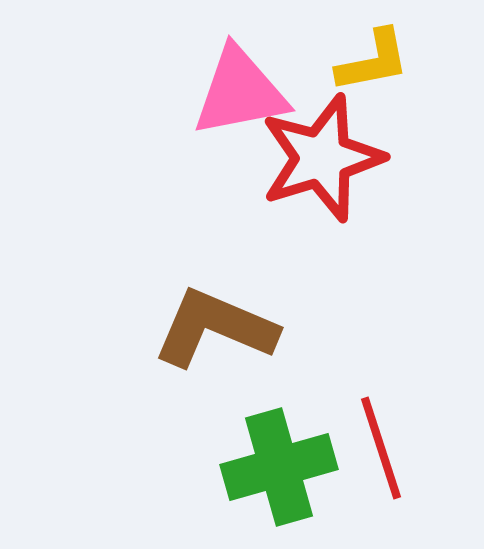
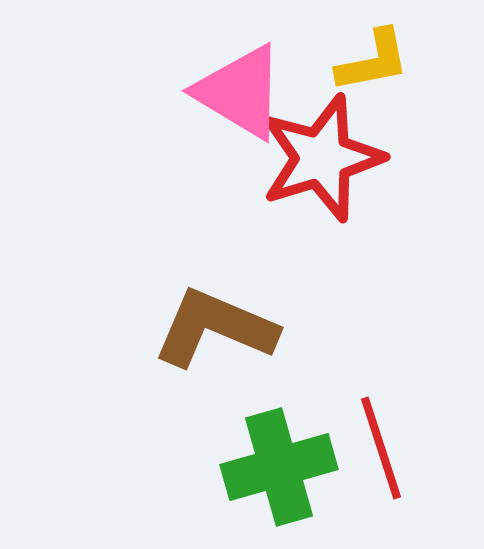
pink triangle: rotated 42 degrees clockwise
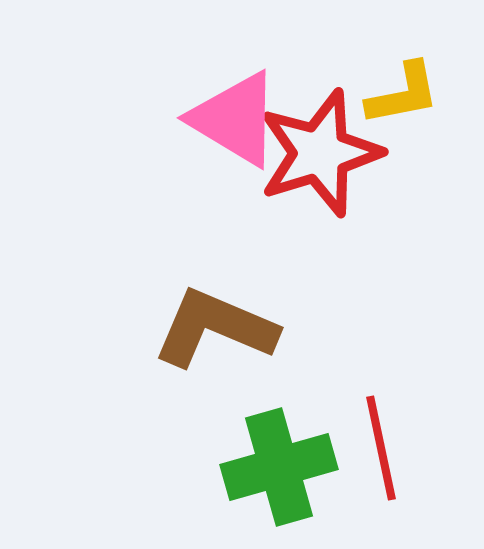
yellow L-shape: moved 30 px right, 33 px down
pink triangle: moved 5 px left, 27 px down
red star: moved 2 px left, 5 px up
red line: rotated 6 degrees clockwise
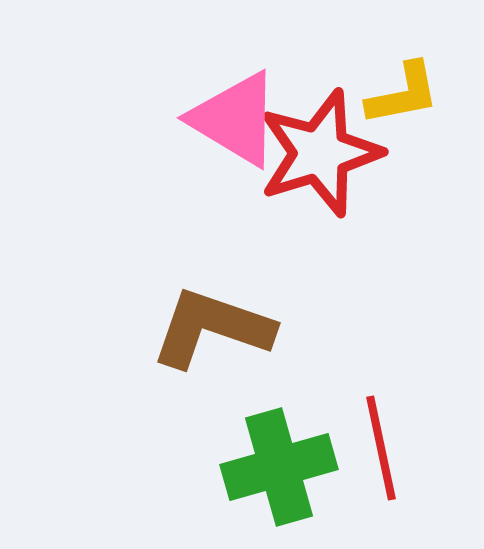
brown L-shape: moved 3 px left; rotated 4 degrees counterclockwise
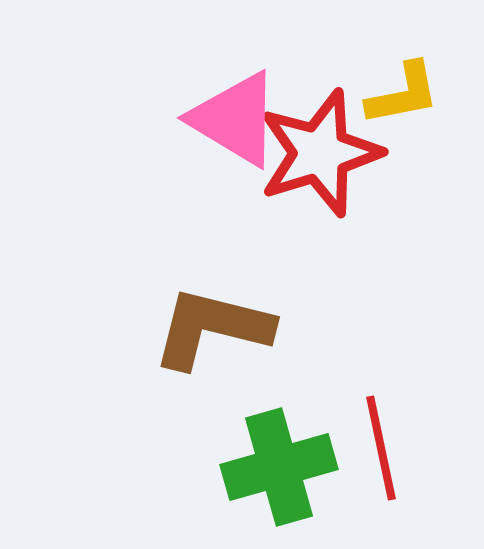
brown L-shape: rotated 5 degrees counterclockwise
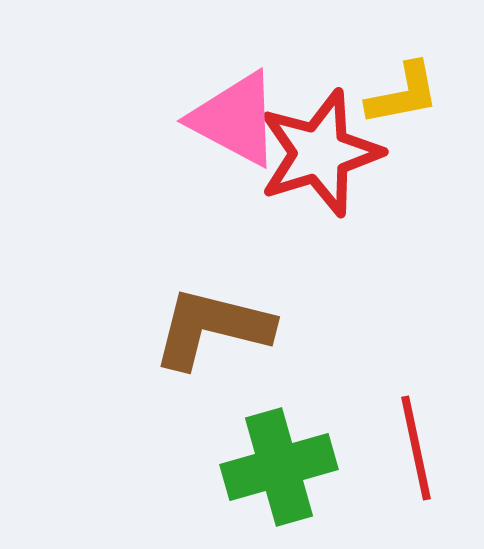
pink triangle: rotated 3 degrees counterclockwise
red line: moved 35 px right
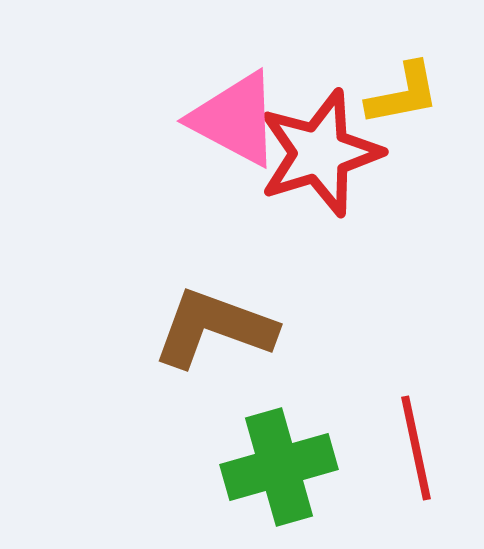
brown L-shape: moved 2 px right; rotated 6 degrees clockwise
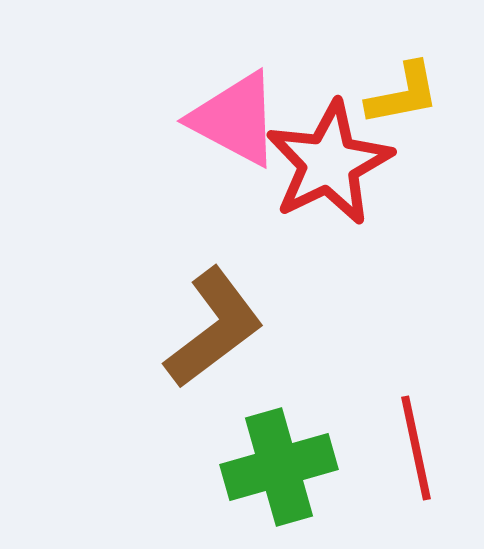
red star: moved 9 px right, 10 px down; rotated 9 degrees counterclockwise
brown L-shape: rotated 123 degrees clockwise
